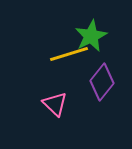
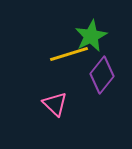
purple diamond: moved 7 px up
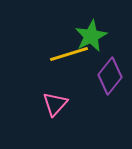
purple diamond: moved 8 px right, 1 px down
pink triangle: rotated 28 degrees clockwise
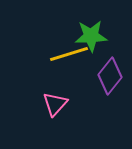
green star: rotated 24 degrees clockwise
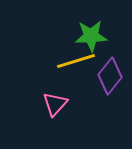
yellow line: moved 7 px right, 7 px down
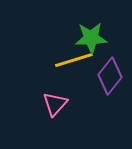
green star: moved 2 px down
yellow line: moved 2 px left, 1 px up
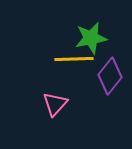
green star: rotated 8 degrees counterclockwise
yellow line: moved 1 px up; rotated 15 degrees clockwise
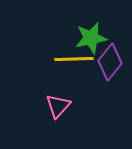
purple diamond: moved 14 px up
pink triangle: moved 3 px right, 2 px down
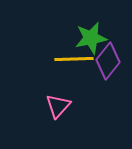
purple diamond: moved 2 px left, 1 px up
